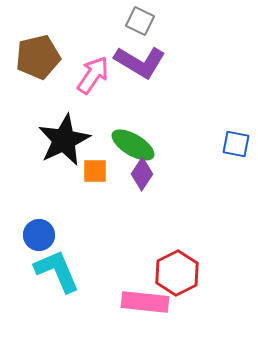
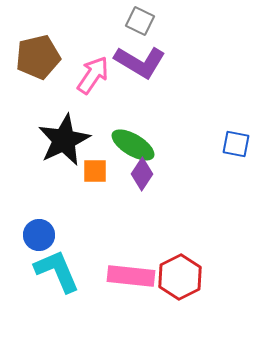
red hexagon: moved 3 px right, 4 px down
pink rectangle: moved 14 px left, 26 px up
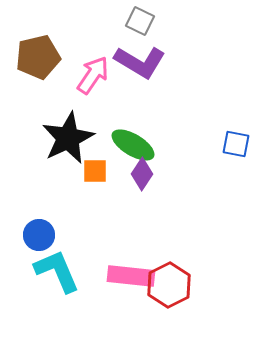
black star: moved 4 px right, 2 px up
red hexagon: moved 11 px left, 8 px down
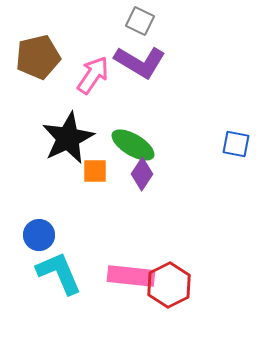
cyan L-shape: moved 2 px right, 2 px down
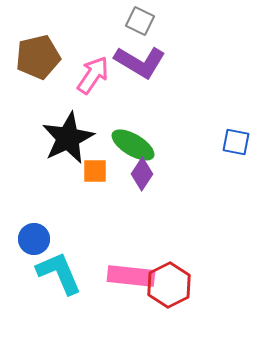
blue square: moved 2 px up
blue circle: moved 5 px left, 4 px down
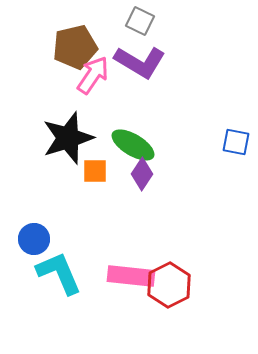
brown pentagon: moved 37 px right, 10 px up
black star: rotated 8 degrees clockwise
